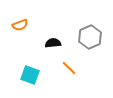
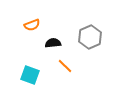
orange semicircle: moved 12 px right
orange line: moved 4 px left, 2 px up
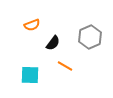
black semicircle: rotated 133 degrees clockwise
orange line: rotated 14 degrees counterclockwise
cyan square: rotated 18 degrees counterclockwise
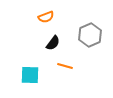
orange semicircle: moved 14 px right, 8 px up
gray hexagon: moved 2 px up
orange line: rotated 14 degrees counterclockwise
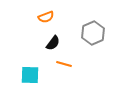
gray hexagon: moved 3 px right, 2 px up
orange line: moved 1 px left, 2 px up
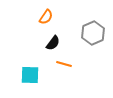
orange semicircle: rotated 35 degrees counterclockwise
